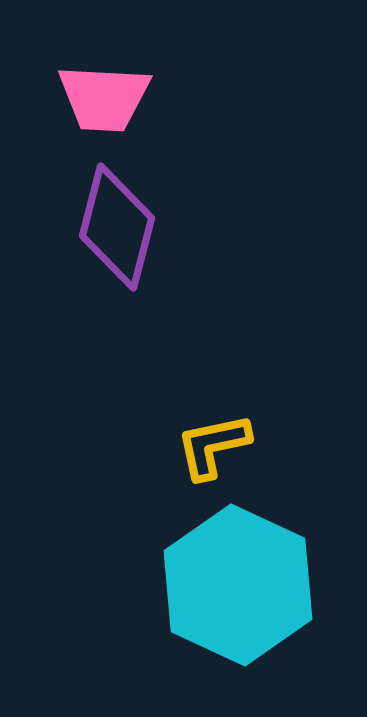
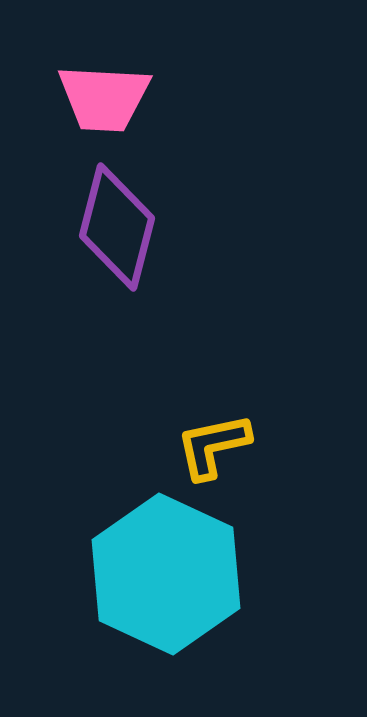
cyan hexagon: moved 72 px left, 11 px up
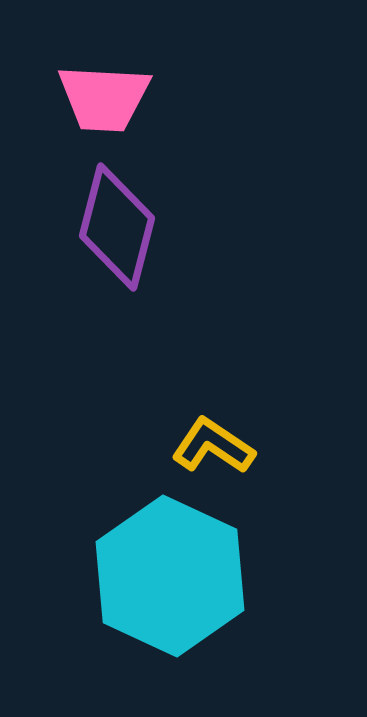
yellow L-shape: rotated 46 degrees clockwise
cyan hexagon: moved 4 px right, 2 px down
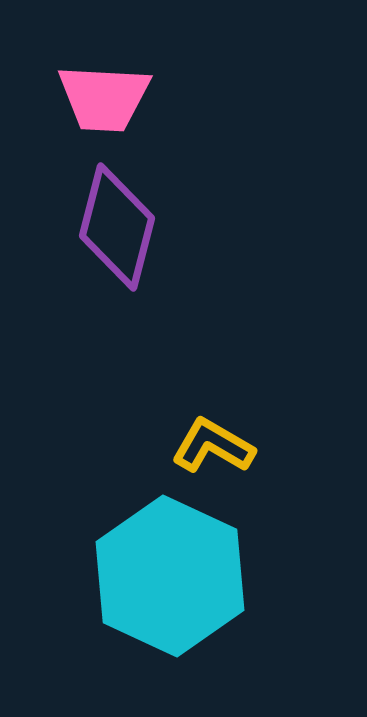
yellow L-shape: rotated 4 degrees counterclockwise
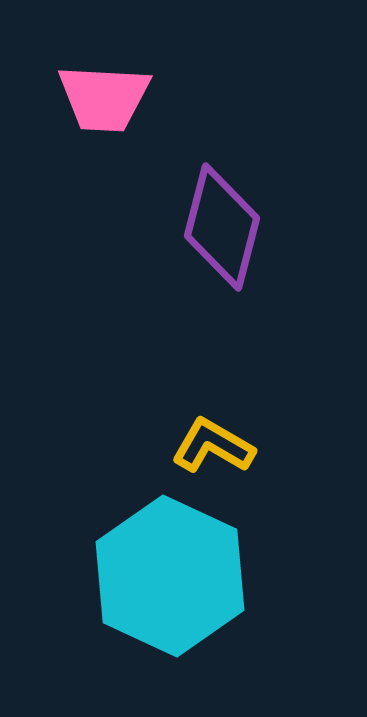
purple diamond: moved 105 px right
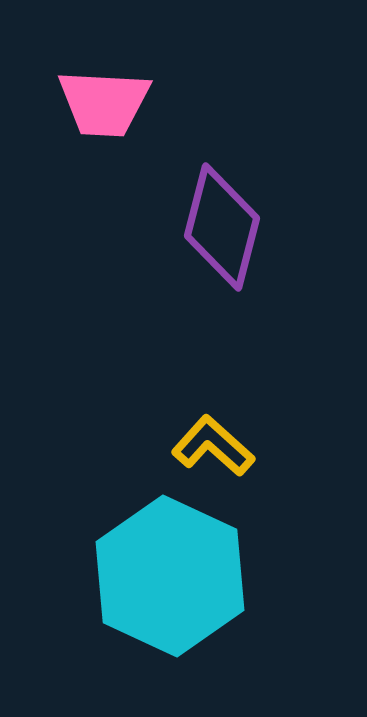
pink trapezoid: moved 5 px down
yellow L-shape: rotated 12 degrees clockwise
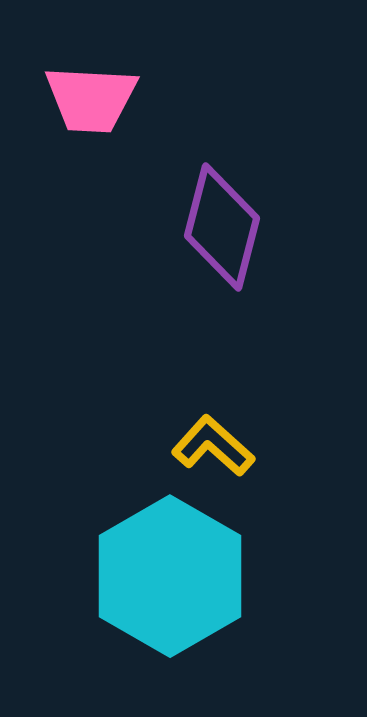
pink trapezoid: moved 13 px left, 4 px up
cyan hexagon: rotated 5 degrees clockwise
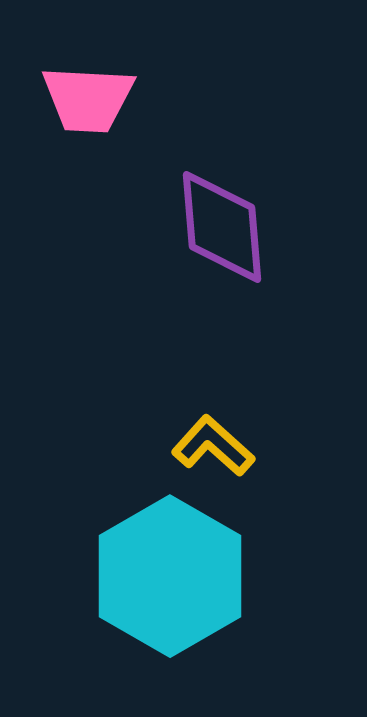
pink trapezoid: moved 3 px left
purple diamond: rotated 19 degrees counterclockwise
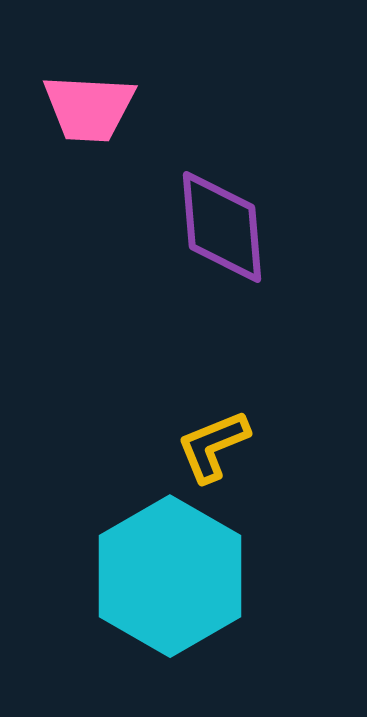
pink trapezoid: moved 1 px right, 9 px down
yellow L-shape: rotated 64 degrees counterclockwise
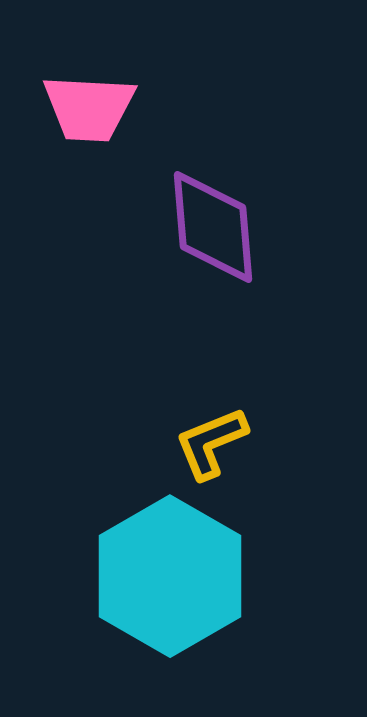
purple diamond: moved 9 px left
yellow L-shape: moved 2 px left, 3 px up
